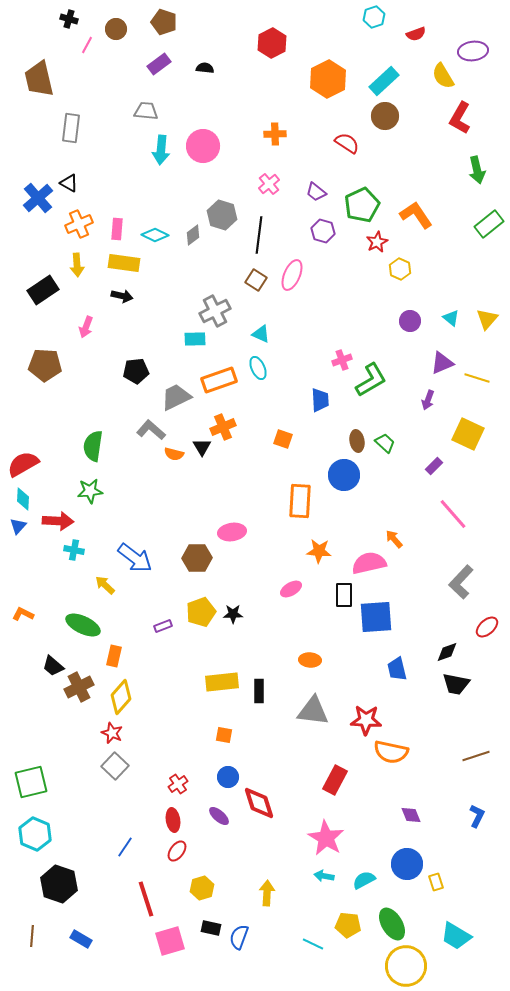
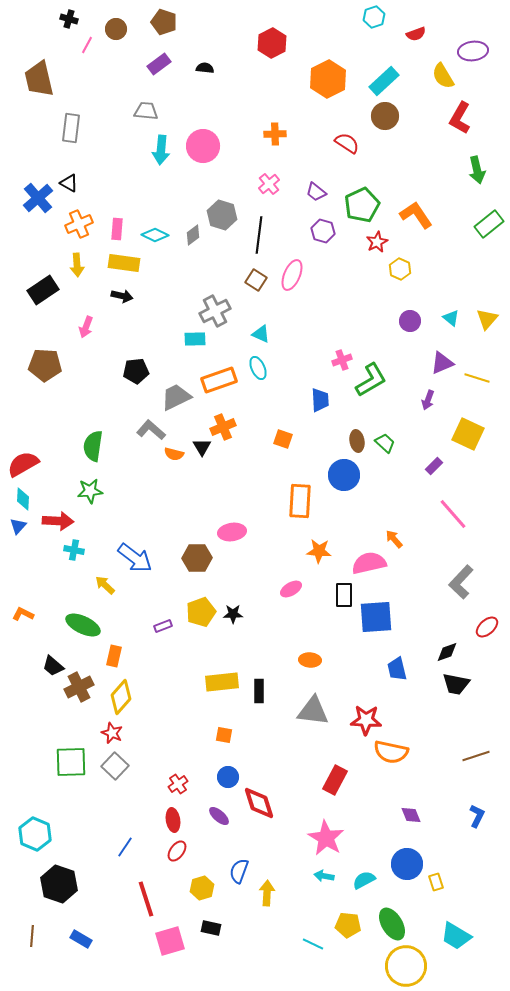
green square at (31, 782): moved 40 px right, 20 px up; rotated 12 degrees clockwise
blue semicircle at (239, 937): moved 66 px up
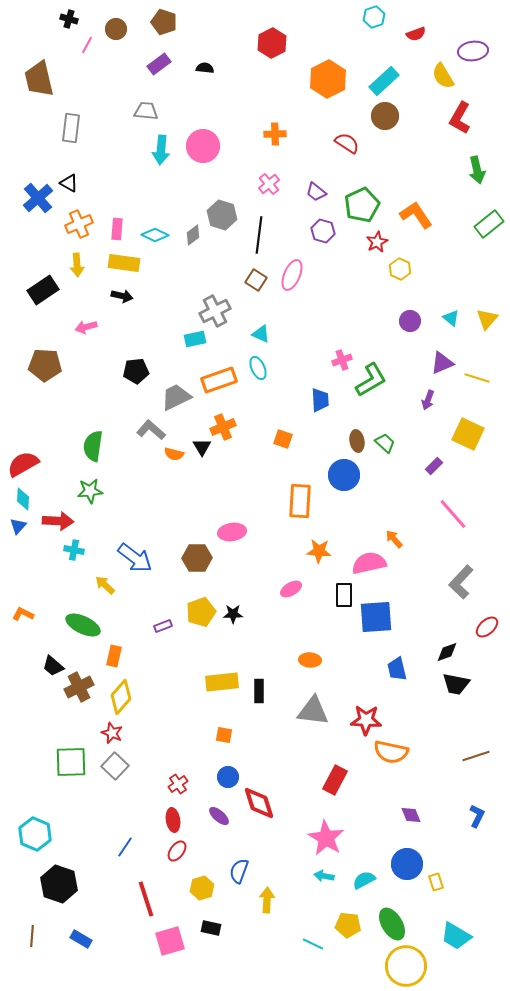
pink arrow at (86, 327): rotated 55 degrees clockwise
cyan rectangle at (195, 339): rotated 10 degrees counterclockwise
yellow arrow at (267, 893): moved 7 px down
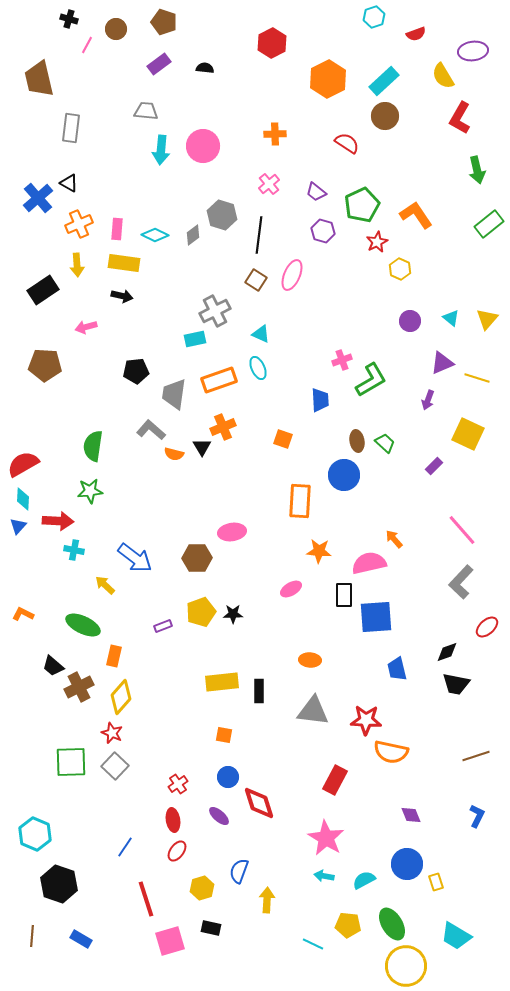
gray trapezoid at (176, 397): moved 2 px left, 3 px up; rotated 56 degrees counterclockwise
pink line at (453, 514): moved 9 px right, 16 px down
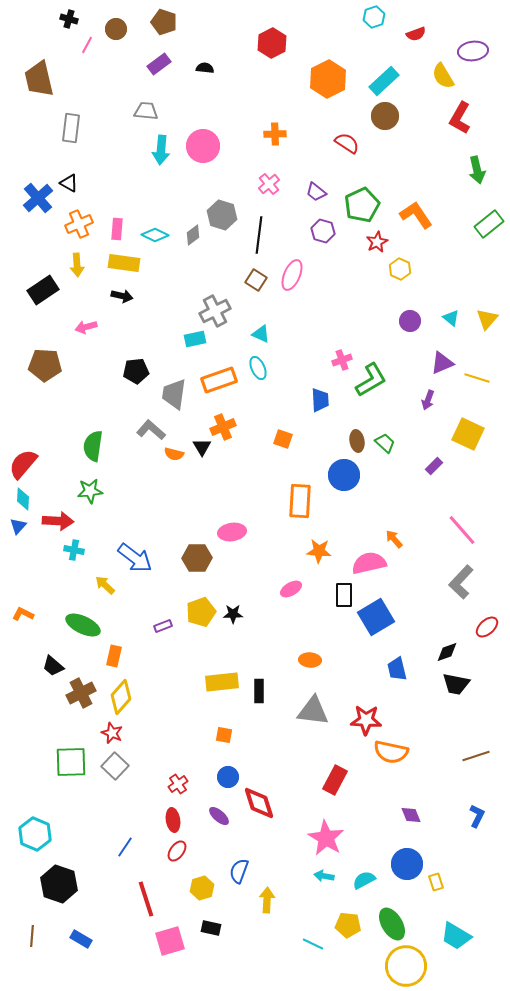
red semicircle at (23, 464): rotated 20 degrees counterclockwise
blue square at (376, 617): rotated 27 degrees counterclockwise
brown cross at (79, 687): moved 2 px right, 6 px down
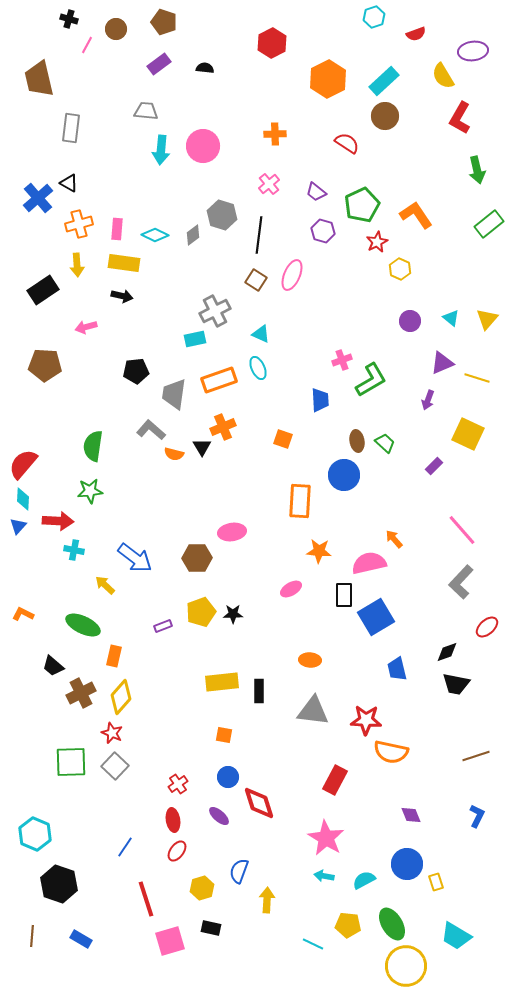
orange cross at (79, 224): rotated 8 degrees clockwise
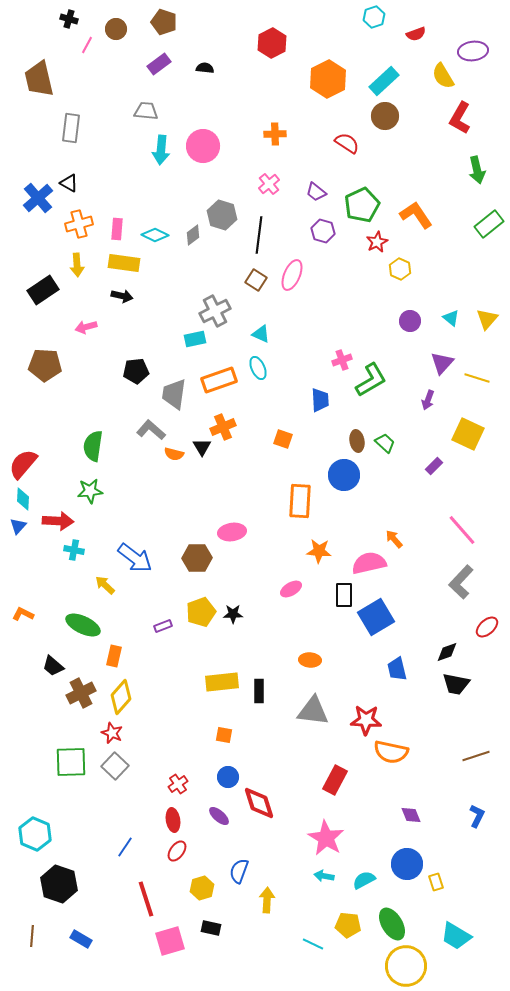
purple triangle at (442, 363): rotated 25 degrees counterclockwise
